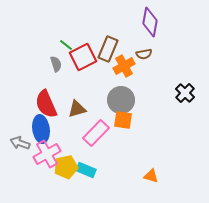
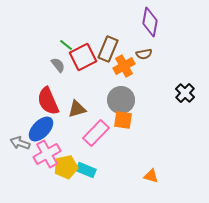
gray semicircle: moved 2 px right, 1 px down; rotated 21 degrees counterclockwise
red semicircle: moved 2 px right, 3 px up
blue ellipse: rotated 52 degrees clockwise
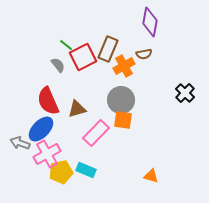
yellow pentagon: moved 5 px left, 5 px down
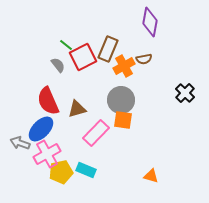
brown semicircle: moved 5 px down
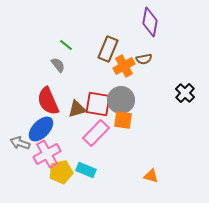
red square: moved 15 px right, 47 px down; rotated 36 degrees clockwise
